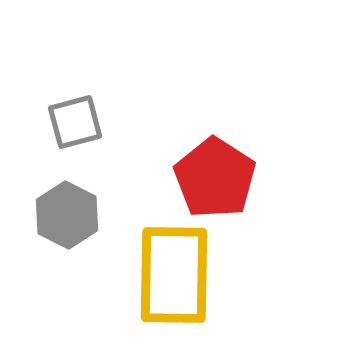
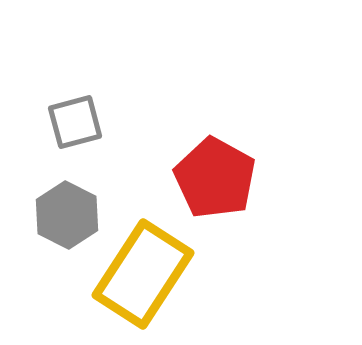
red pentagon: rotated 4 degrees counterclockwise
yellow rectangle: moved 31 px left, 1 px up; rotated 32 degrees clockwise
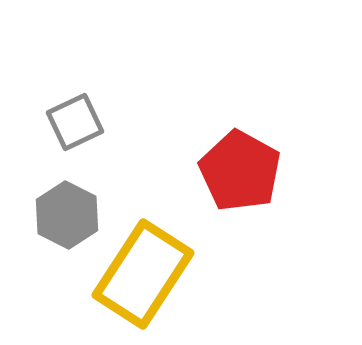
gray square: rotated 10 degrees counterclockwise
red pentagon: moved 25 px right, 7 px up
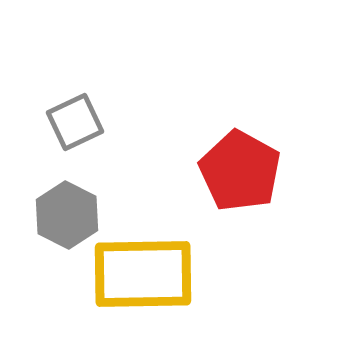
yellow rectangle: rotated 56 degrees clockwise
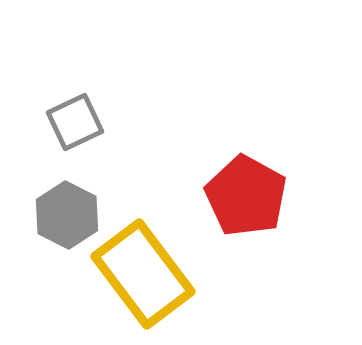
red pentagon: moved 6 px right, 25 px down
yellow rectangle: rotated 54 degrees clockwise
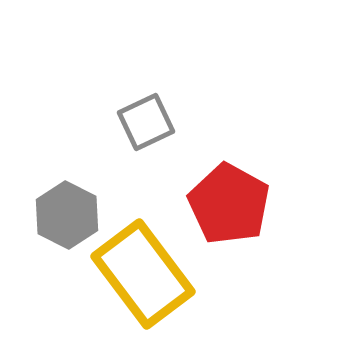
gray square: moved 71 px right
red pentagon: moved 17 px left, 8 px down
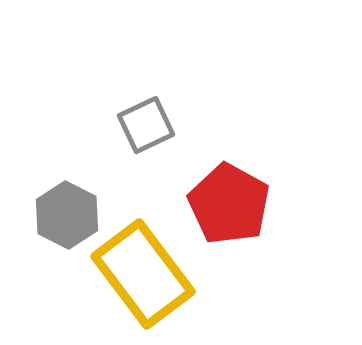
gray square: moved 3 px down
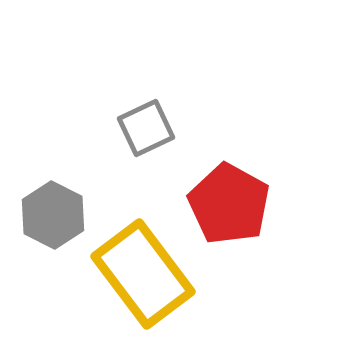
gray square: moved 3 px down
gray hexagon: moved 14 px left
